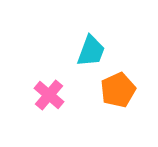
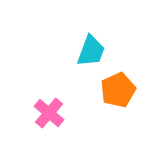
pink cross: moved 18 px down
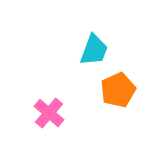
cyan trapezoid: moved 3 px right, 1 px up
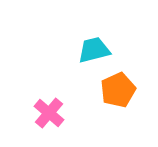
cyan trapezoid: rotated 124 degrees counterclockwise
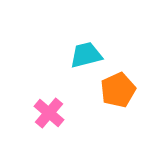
cyan trapezoid: moved 8 px left, 5 px down
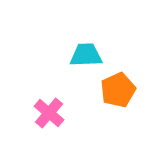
cyan trapezoid: rotated 12 degrees clockwise
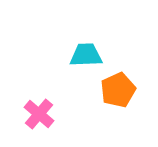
pink cross: moved 10 px left, 1 px down
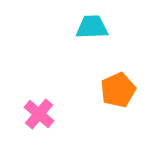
cyan trapezoid: moved 6 px right, 28 px up
